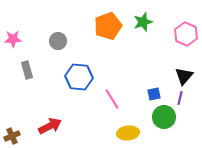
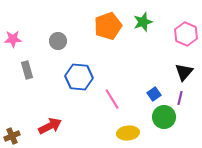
black triangle: moved 4 px up
blue square: rotated 24 degrees counterclockwise
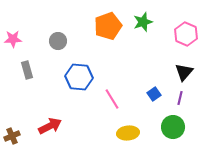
green circle: moved 9 px right, 10 px down
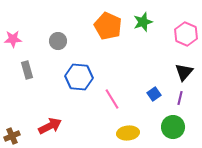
orange pentagon: rotated 28 degrees counterclockwise
